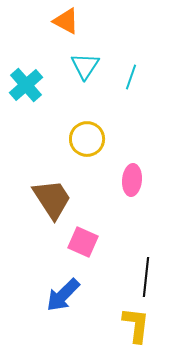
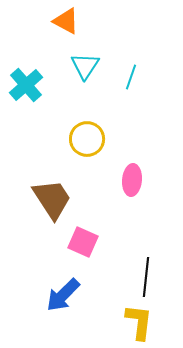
yellow L-shape: moved 3 px right, 3 px up
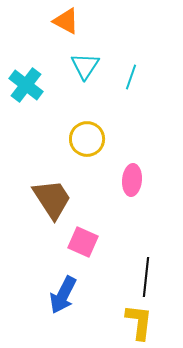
cyan cross: rotated 12 degrees counterclockwise
blue arrow: rotated 18 degrees counterclockwise
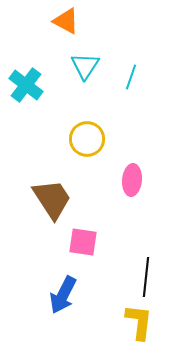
pink square: rotated 16 degrees counterclockwise
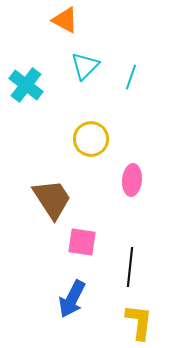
orange triangle: moved 1 px left, 1 px up
cyan triangle: rotated 12 degrees clockwise
yellow circle: moved 4 px right
pink square: moved 1 px left
black line: moved 16 px left, 10 px up
blue arrow: moved 9 px right, 4 px down
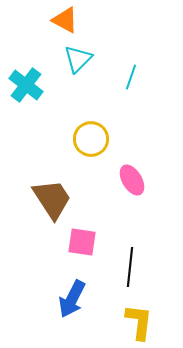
cyan triangle: moved 7 px left, 7 px up
pink ellipse: rotated 36 degrees counterclockwise
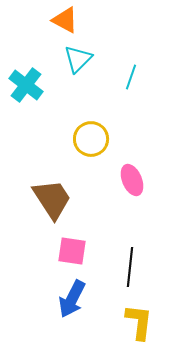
pink ellipse: rotated 8 degrees clockwise
pink square: moved 10 px left, 9 px down
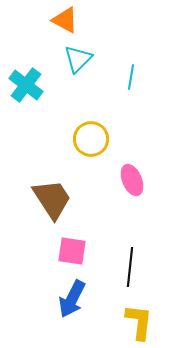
cyan line: rotated 10 degrees counterclockwise
